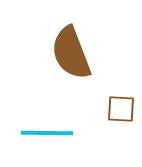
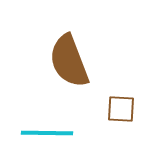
brown semicircle: moved 2 px left, 8 px down
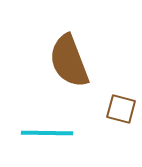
brown square: rotated 12 degrees clockwise
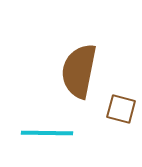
brown semicircle: moved 10 px right, 10 px down; rotated 32 degrees clockwise
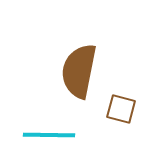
cyan line: moved 2 px right, 2 px down
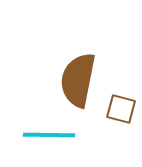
brown semicircle: moved 1 px left, 9 px down
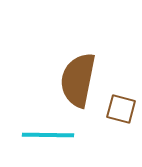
cyan line: moved 1 px left
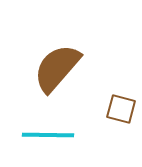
brown semicircle: moved 21 px left, 12 px up; rotated 30 degrees clockwise
